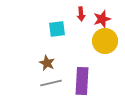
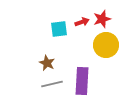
red arrow: moved 1 px right, 8 px down; rotated 104 degrees counterclockwise
cyan square: moved 2 px right
yellow circle: moved 1 px right, 4 px down
gray line: moved 1 px right, 1 px down
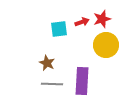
gray line: rotated 15 degrees clockwise
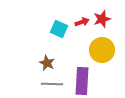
cyan square: rotated 30 degrees clockwise
yellow circle: moved 4 px left, 5 px down
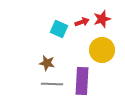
brown star: rotated 14 degrees counterclockwise
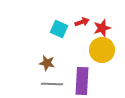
red star: moved 9 px down
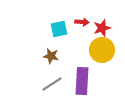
red arrow: rotated 24 degrees clockwise
cyan square: rotated 36 degrees counterclockwise
brown star: moved 4 px right, 7 px up
gray line: rotated 35 degrees counterclockwise
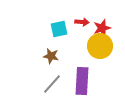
yellow circle: moved 2 px left, 4 px up
gray line: rotated 15 degrees counterclockwise
